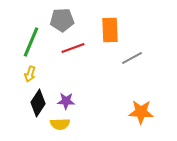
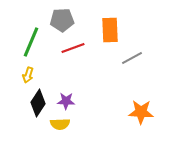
yellow arrow: moved 2 px left, 1 px down
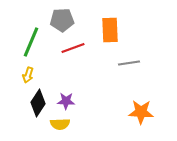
gray line: moved 3 px left, 5 px down; rotated 20 degrees clockwise
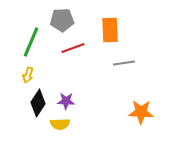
gray line: moved 5 px left
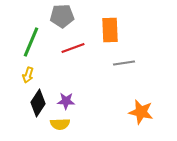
gray pentagon: moved 4 px up
orange star: rotated 10 degrees clockwise
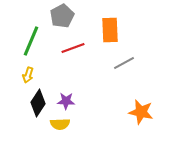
gray pentagon: rotated 25 degrees counterclockwise
green line: moved 1 px up
gray line: rotated 20 degrees counterclockwise
